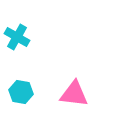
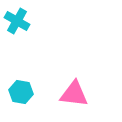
cyan cross: moved 16 px up
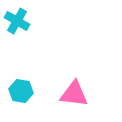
cyan hexagon: moved 1 px up
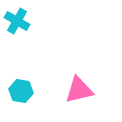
pink triangle: moved 5 px right, 4 px up; rotated 20 degrees counterclockwise
